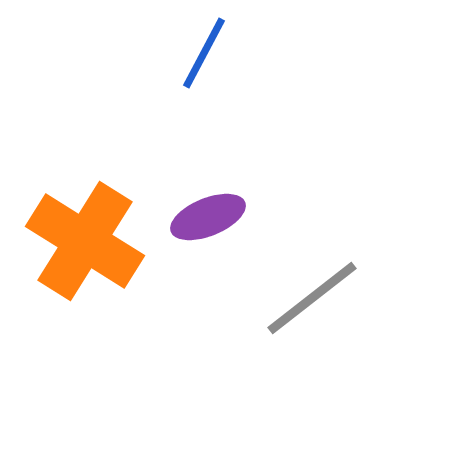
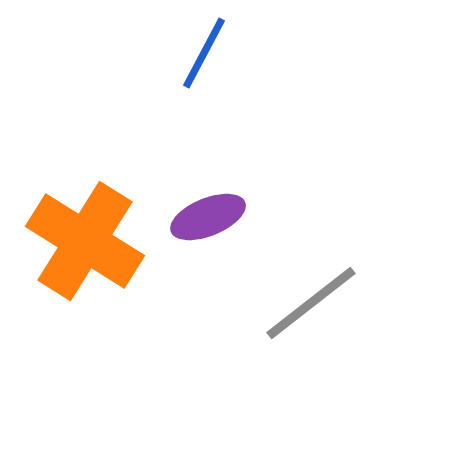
gray line: moved 1 px left, 5 px down
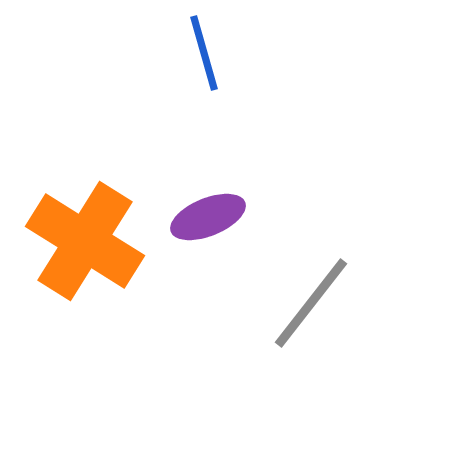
blue line: rotated 44 degrees counterclockwise
gray line: rotated 14 degrees counterclockwise
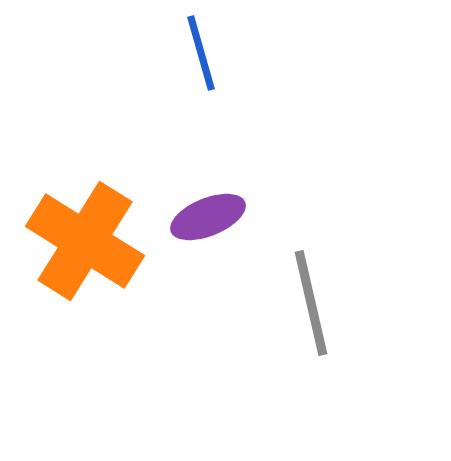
blue line: moved 3 px left
gray line: rotated 51 degrees counterclockwise
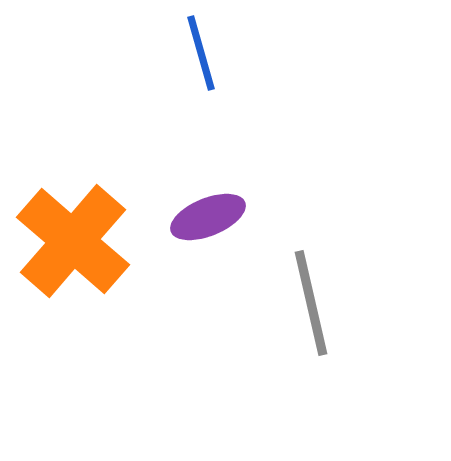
orange cross: moved 12 px left; rotated 9 degrees clockwise
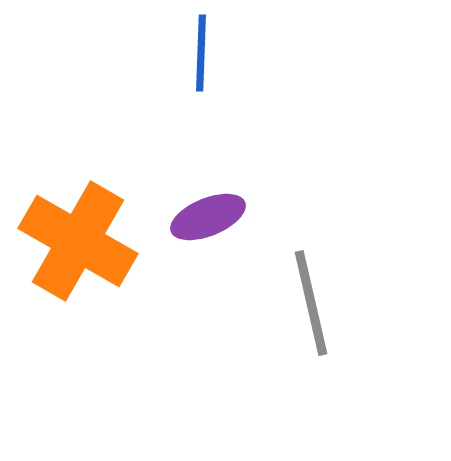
blue line: rotated 18 degrees clockwise
orange cross: moved 5 px right; rotated 11 degrees counterclockwise
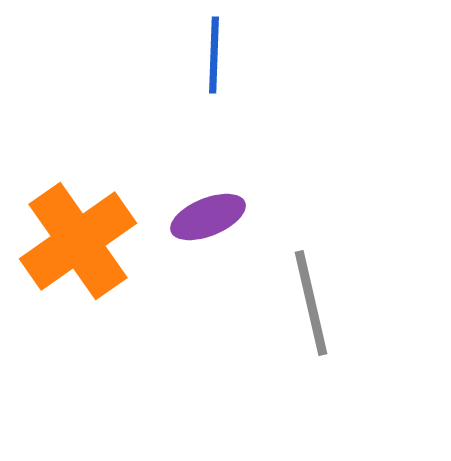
blue line: moved 13 px right, 2 px down
orange cross: rotated 25 degrees clockwise
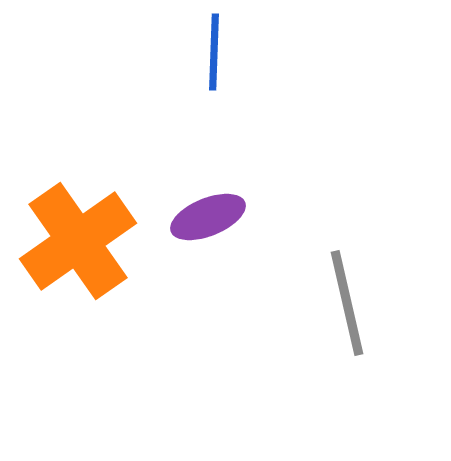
blue line: moved 3 px up
gray line: moved 36 px right
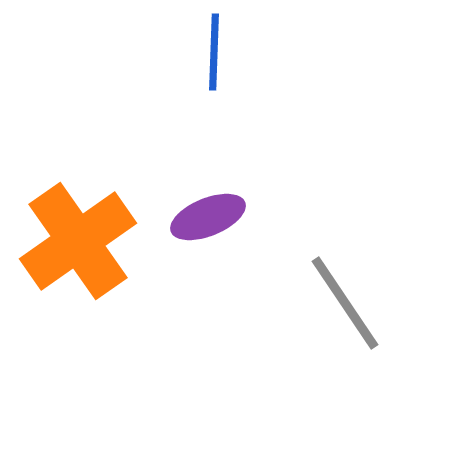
gray line: moved 2 px left; rotated 21 degrees counterclockwise
